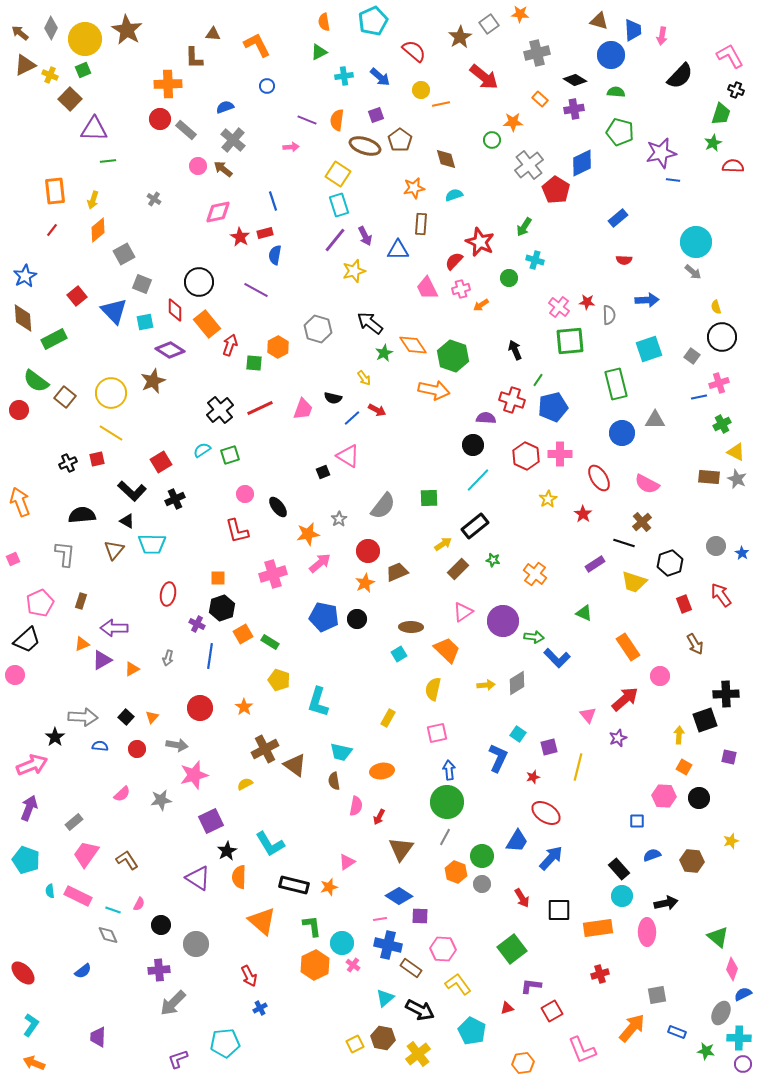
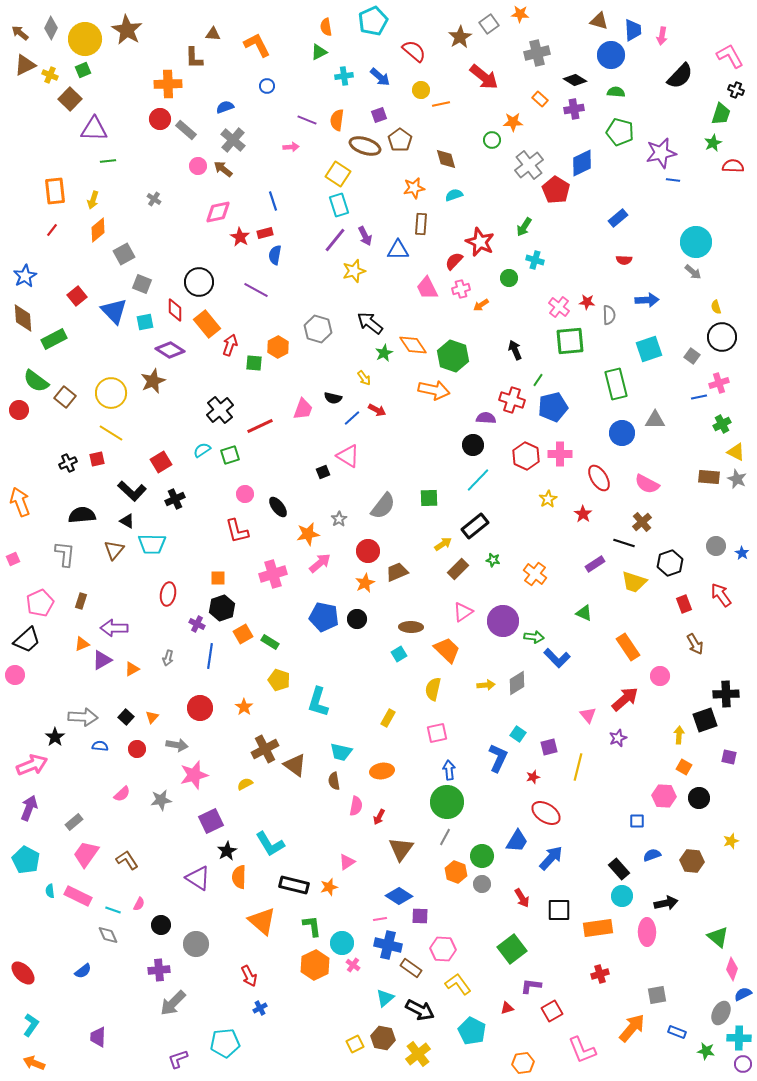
orange semicircle at (324, 22): moved 2 px right, 5 px down
purple square at (376, 115): moved 3 px right
red line at (260, 408): moved 18 px down
cyan pentagon at (26, 860): rotated 8 degrees clockwise
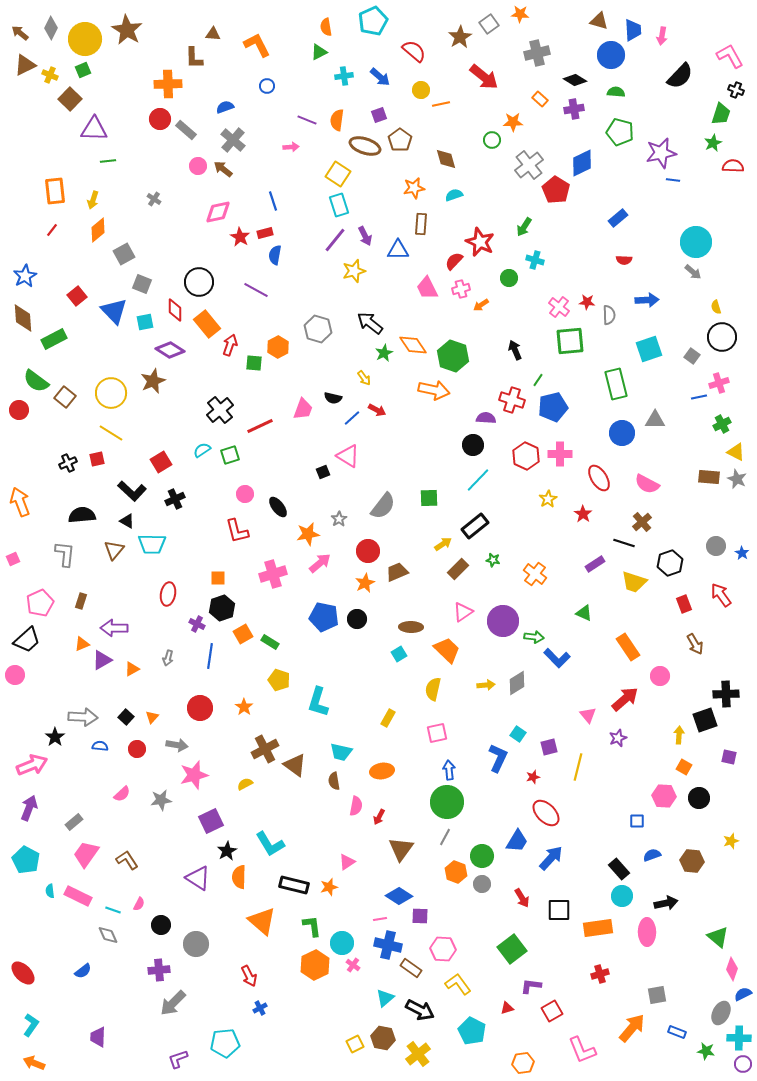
red ellipse at (546, 813): rotated 12 degrees clockwise
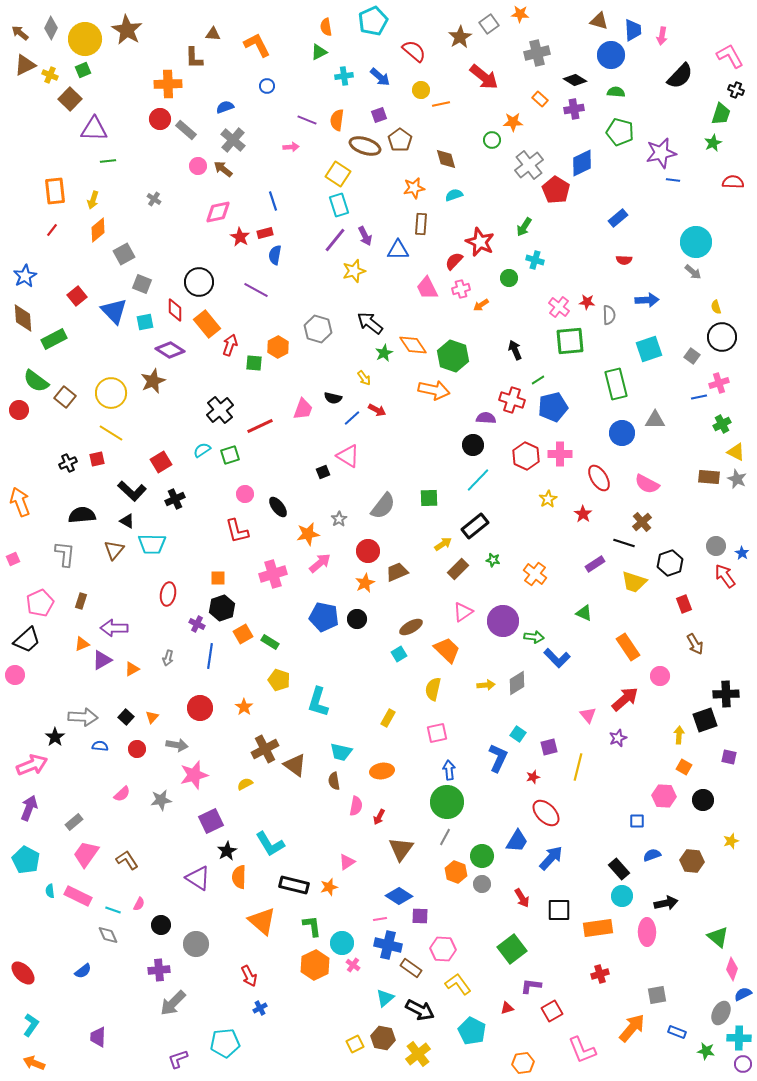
red semicircle at (733, 166): moved 16 px down
green line at (538, 380): rotated 24 degrees clockwise
red arrow at (721, 595): moved 4 px right, 19 px up
brown ellipse at (411, 627): rotated 30 degrees counterclockwise
black circle at (699, 798): moved 4 px right, 2 px down
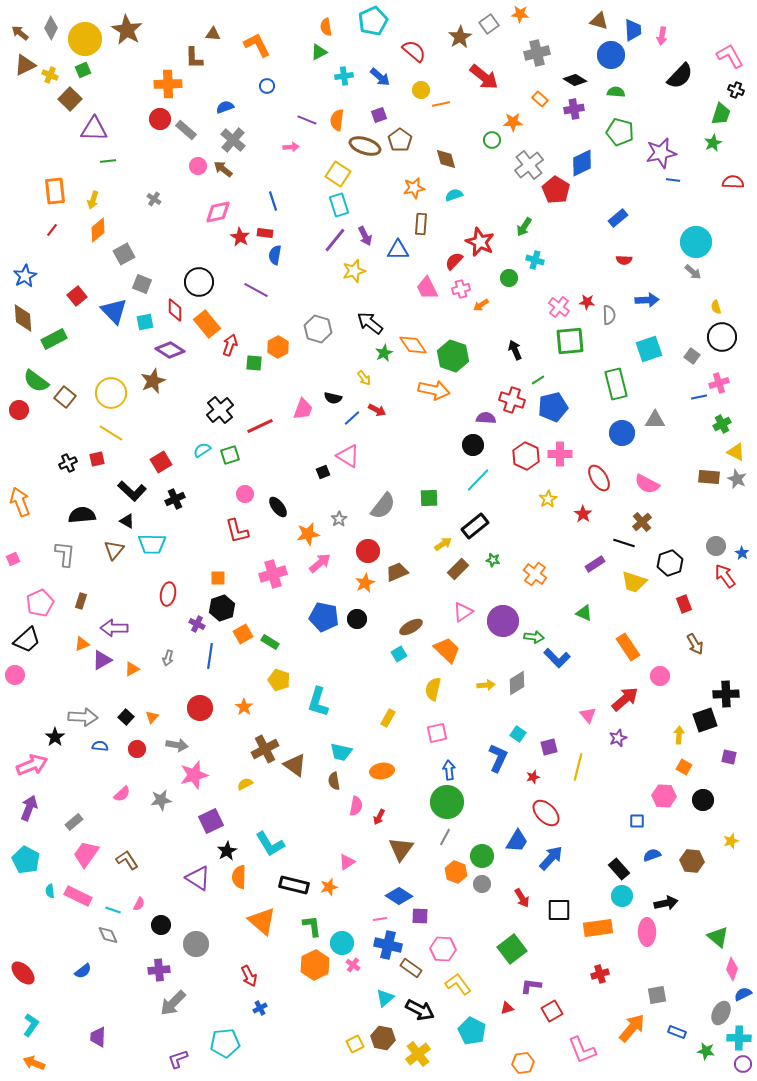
red rectangle at (265, 233): rotated 21 degrees clockwise
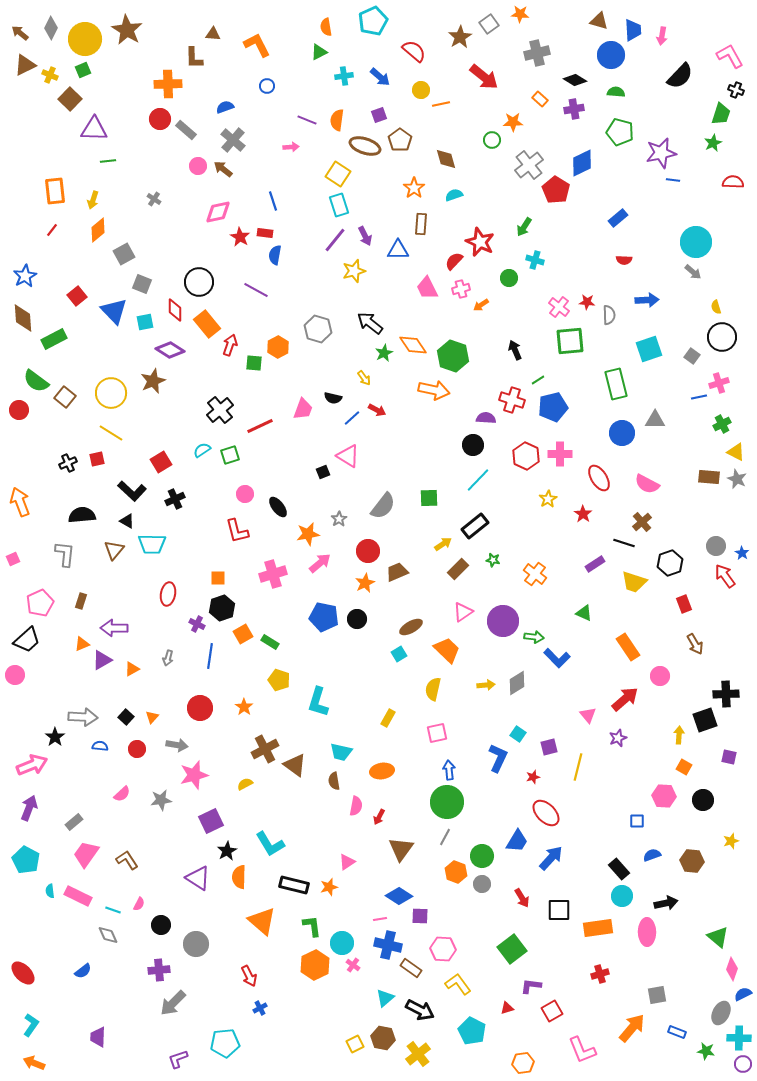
orange star at (414, 188): rotated 25 degrees counterclockwise
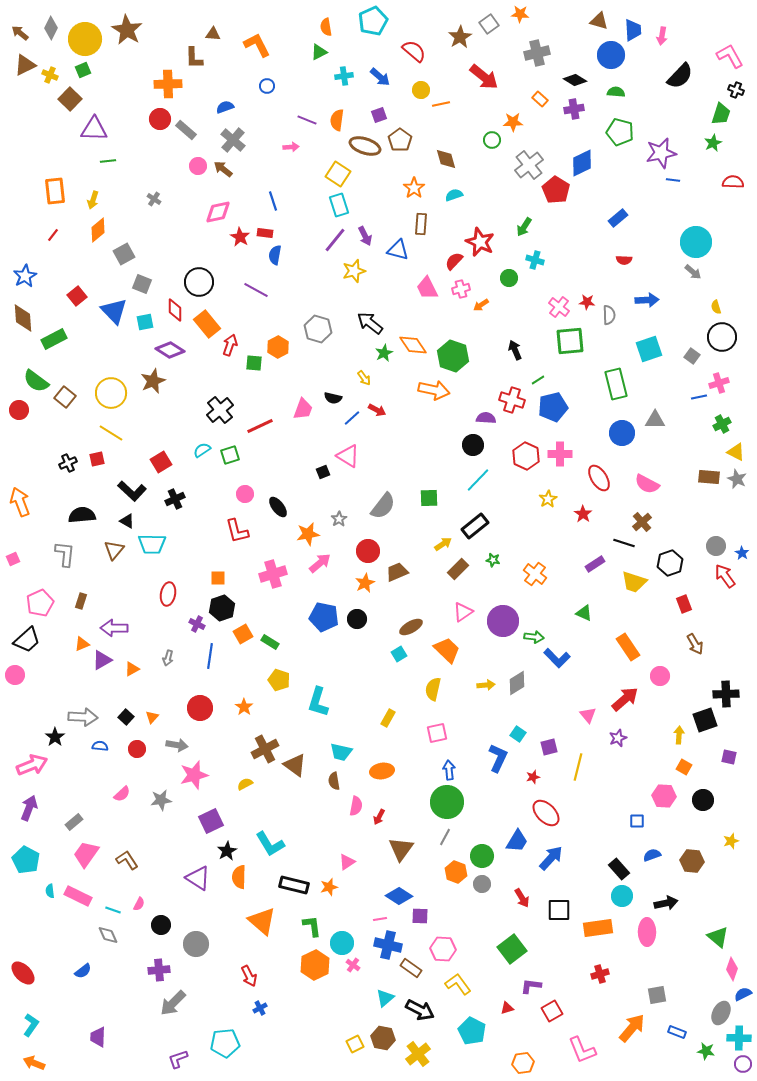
red line at (52, 230): moved 1 px right, 5 px down
blue triangle at (398, 250): rotated 15 degrees clockwise
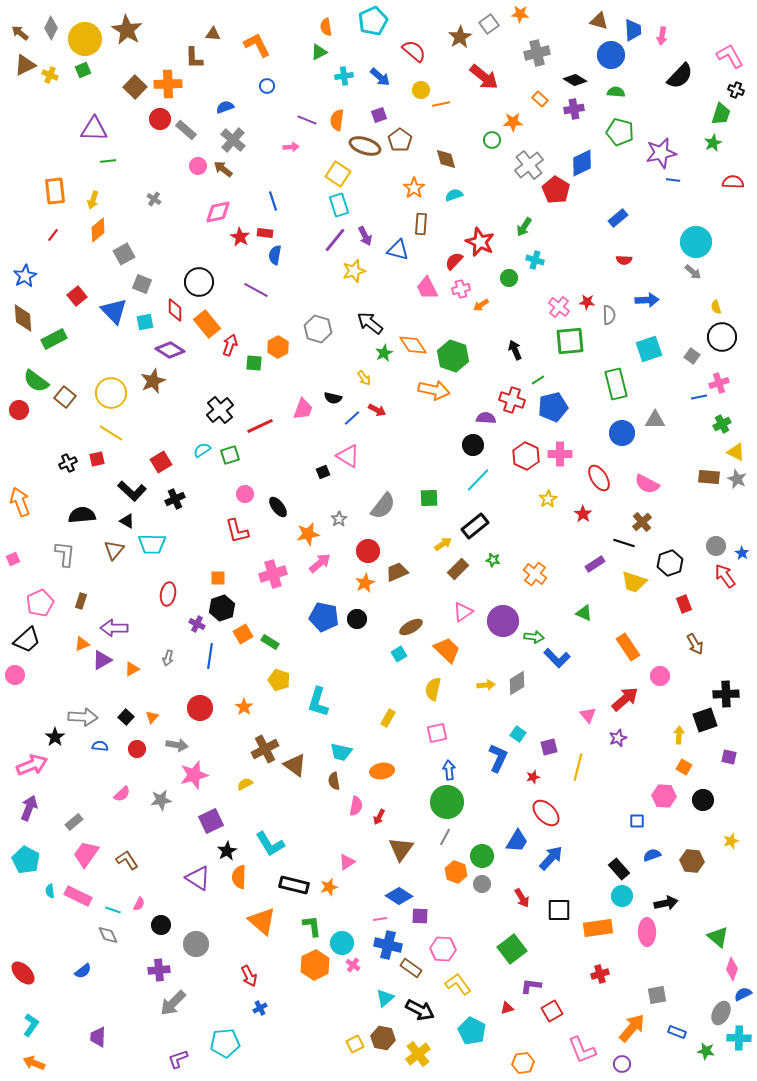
brown square at (70, 99): moved 65 px right, 12 px up
purple circle at (743, 1064): moved 121 px left
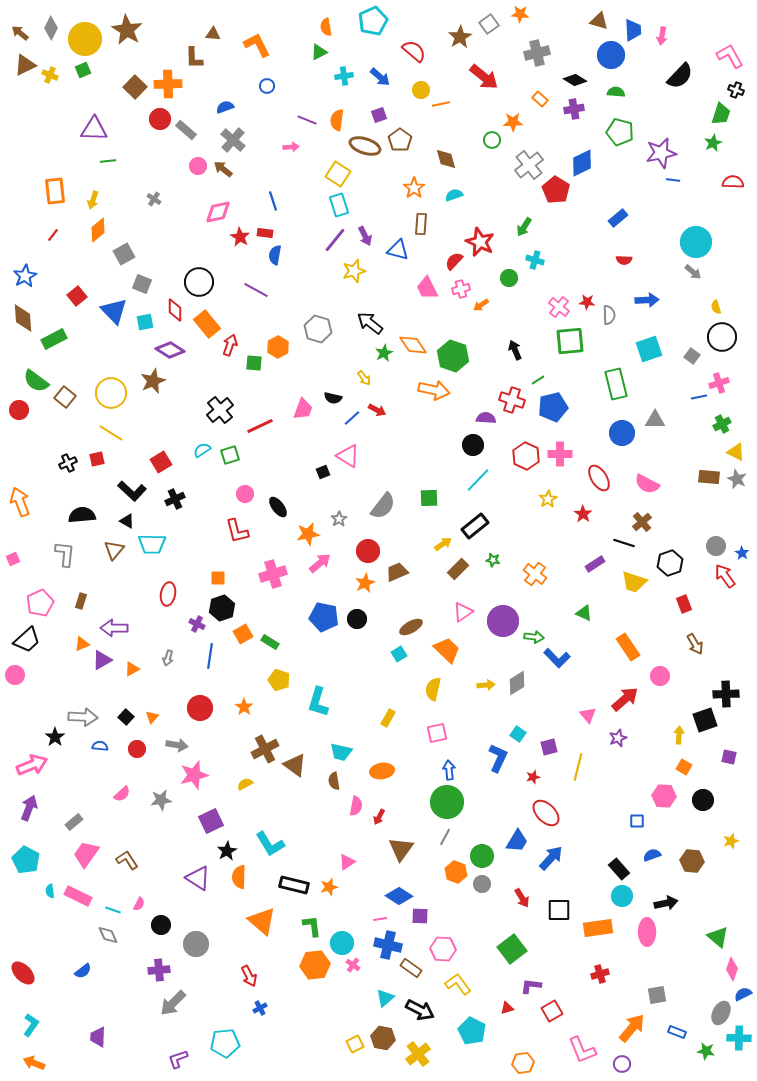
orange hexagon at (315, 965): rotated 20 degrees clockwise
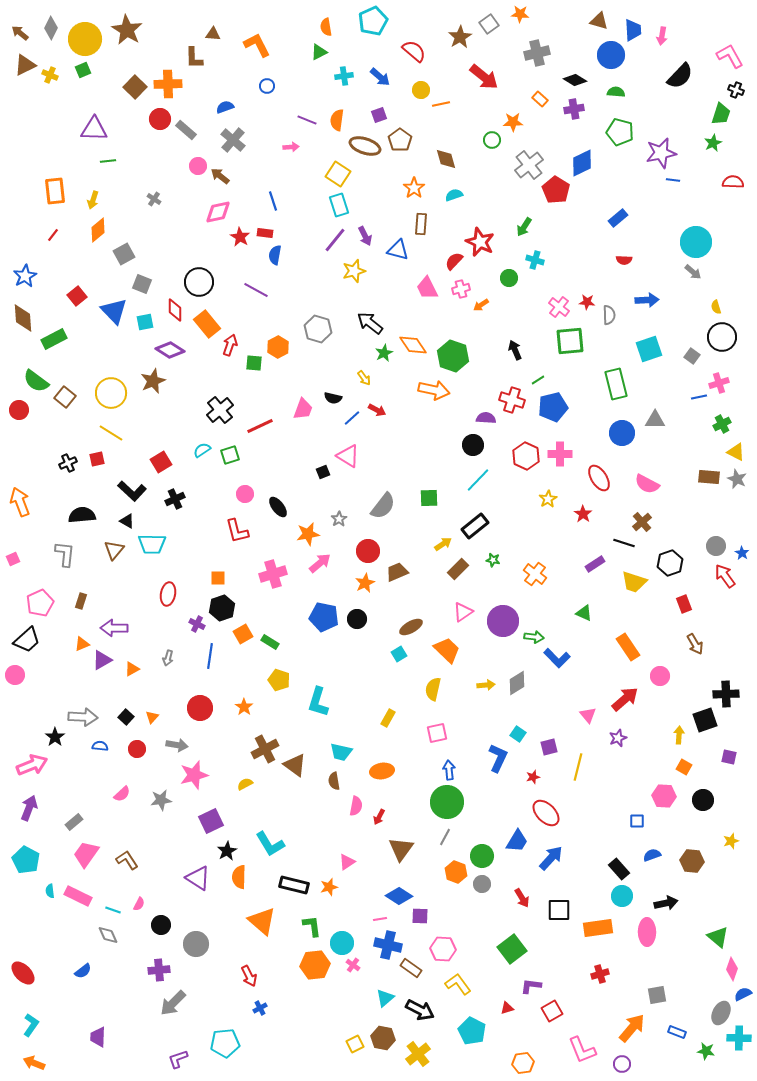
brown arrow at (223, 169): moved 3 px left, 7 px down
